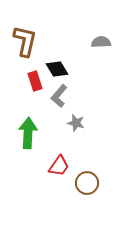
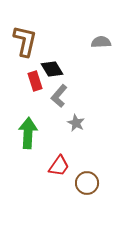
black diamond: moved 5 px left
gray star: rotated 12 degrees clockwise
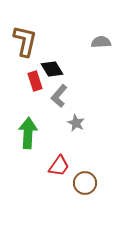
brown circle: moved 2 px left
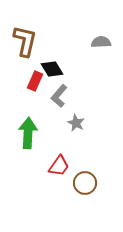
red rectangle: rotated 42 degrees clockwise
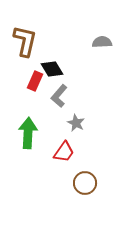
gray semicircle: moved 1 px right
red trapezoid: moved 5 px right, 14 px up
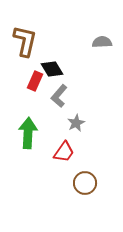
gray star: rotated 18 degrees clockwise
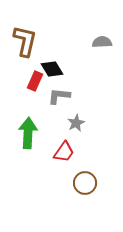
gray L-shape: rotated 55 degrees clockwise
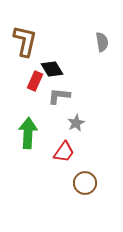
gray semicircle: rotated 84 degrees clockwise
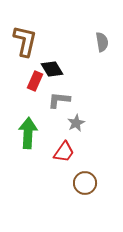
gray L-shape: moved 4 px down
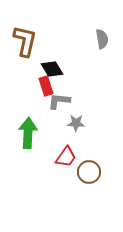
gray semicircle: moved 3 px up
red rectangle: moved 11 px right, 5 px down; rotated 42 degrees counterclockwise
gray L-shape: moved 1 px down
gray star: rotated 30 degrees clockwise
red trapezoid: moved 2 px right, 5 px down
brown circle: moved 4 px right, 11 px up
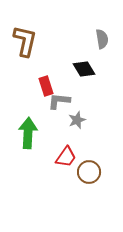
black diamond: moved 32 px right
gray star: moved 1 px right, 3 px up; rotated 24 degrees counterclockwise
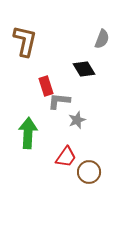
gray semicircle: rotated 30 degrees clockwise
